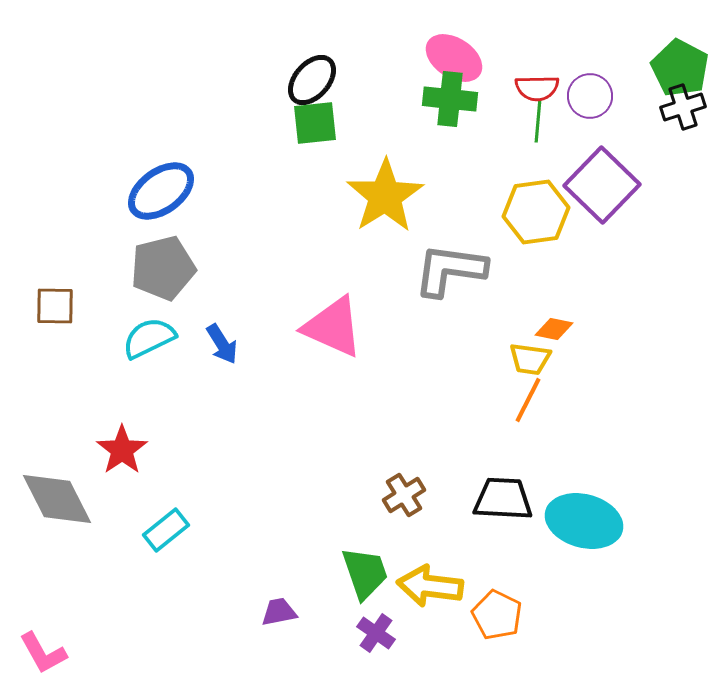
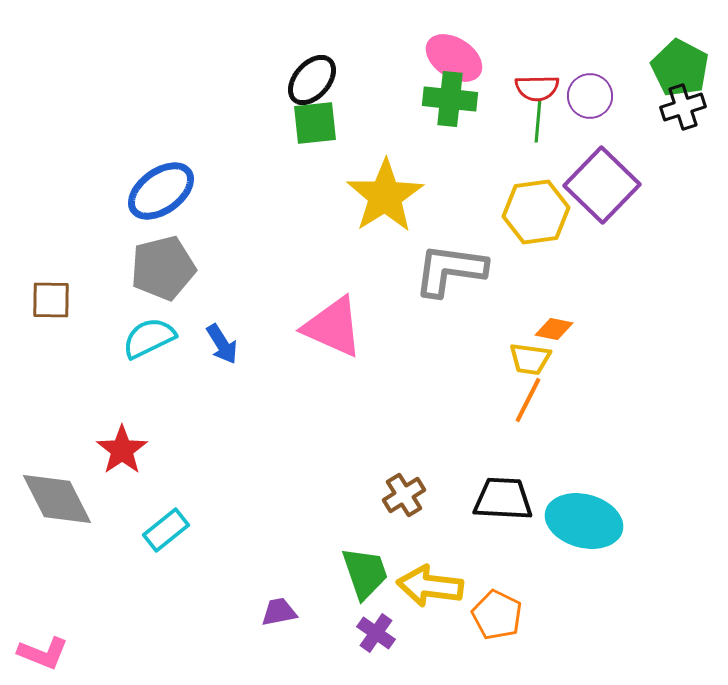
brown square: moved 4 px left, 6 px up
pink L-shape: rotated 39 degrees counterclockwise
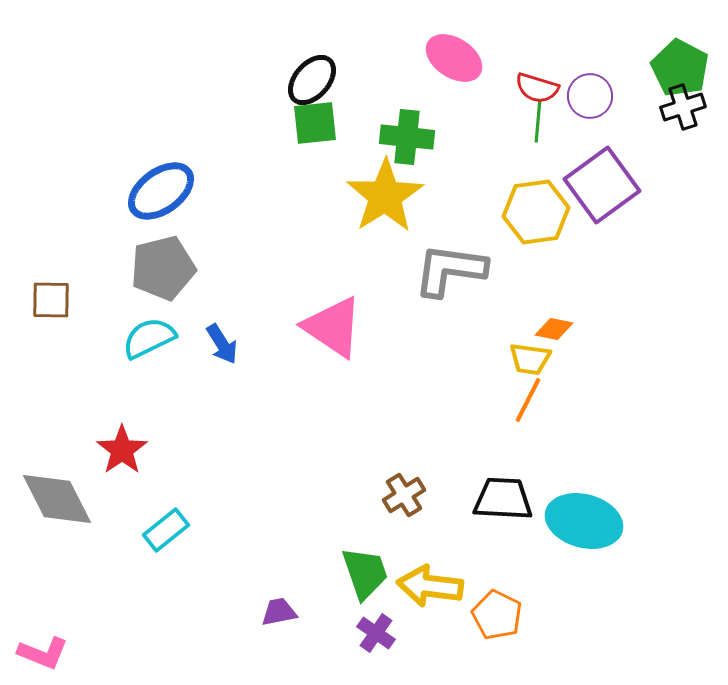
red semicircle: rotated 18 degrees clockwise
green cross: moved 43 px left, 38 px down
purple square: rotated 10 degrees clockwise
pink triangle: rotated 10 degrees clockwise
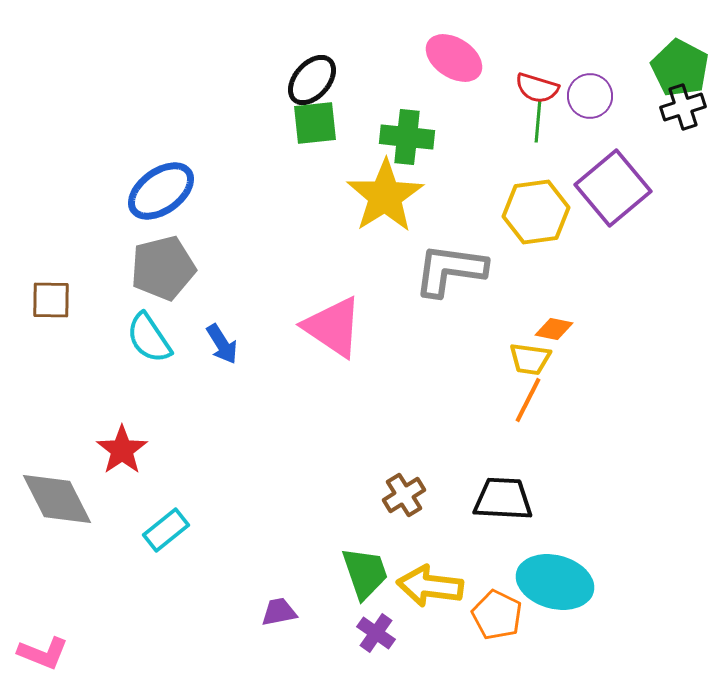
purple square: moved 11 px right, 3 px down; rotated 4 degrees counterclockwise
cyan semicircle: rotated 98 degrees counterclockwise
cyan ellipse: moved 29 px left, 61 px down
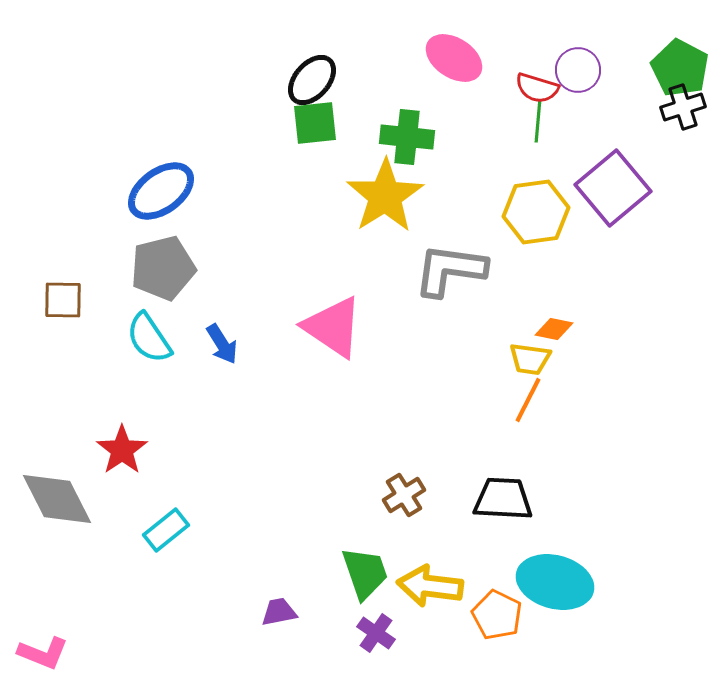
purple circle: moved 12 px left, 26 px up
brown square: moved 12 px right
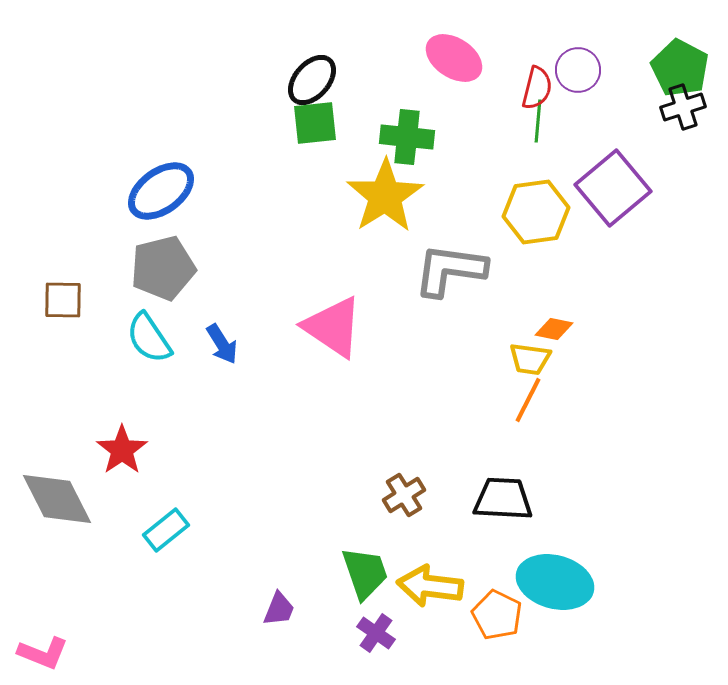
red semicircle: rotated 93 degrees counterclockwise
purple trapezoid: moved 3 px up; rotated 123 degrees clockwise
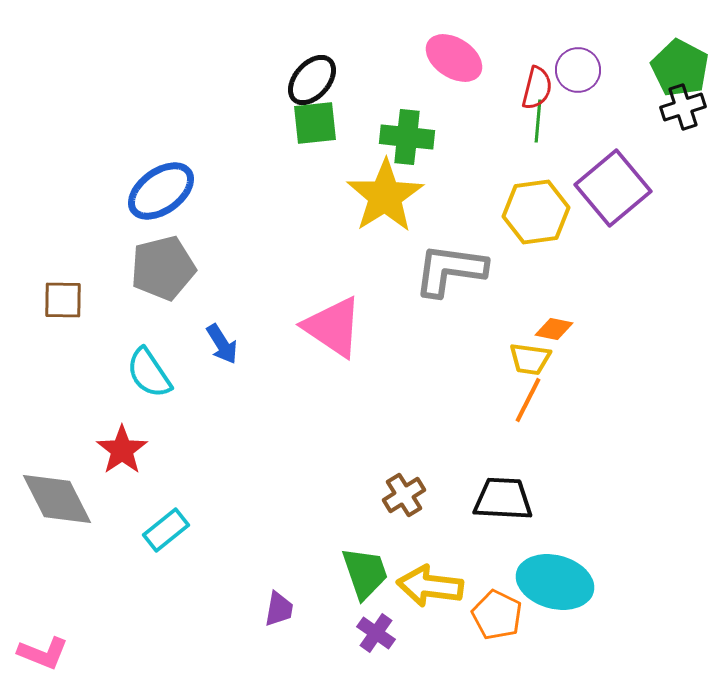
cyan semicircle: moved 35 px down
purple trapezoid: rotated 12 degrees counterclockwise
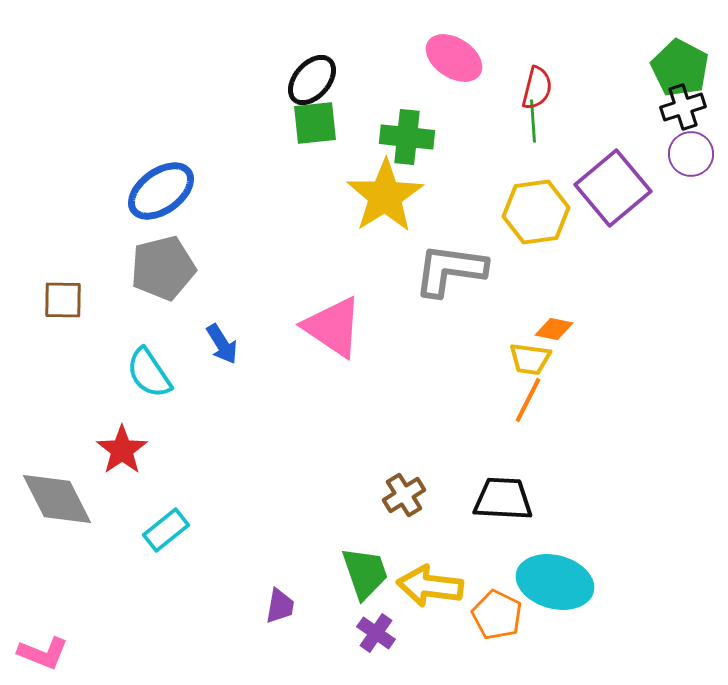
purple circle: moved 113 px right, 84 px down
green line: moved 5 px left; rotated 9 degrees counterclockwise
purple trapezoid: moved 1 px right, 3 px up
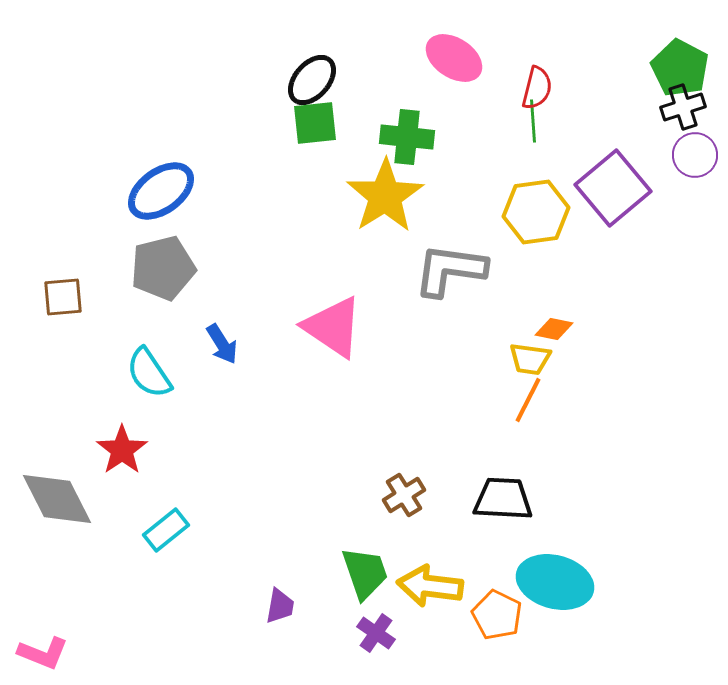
purple circle: moved 4 px right, 1 px down
brown square: moved 3 px up; rotated 6 degrees counterclockwise
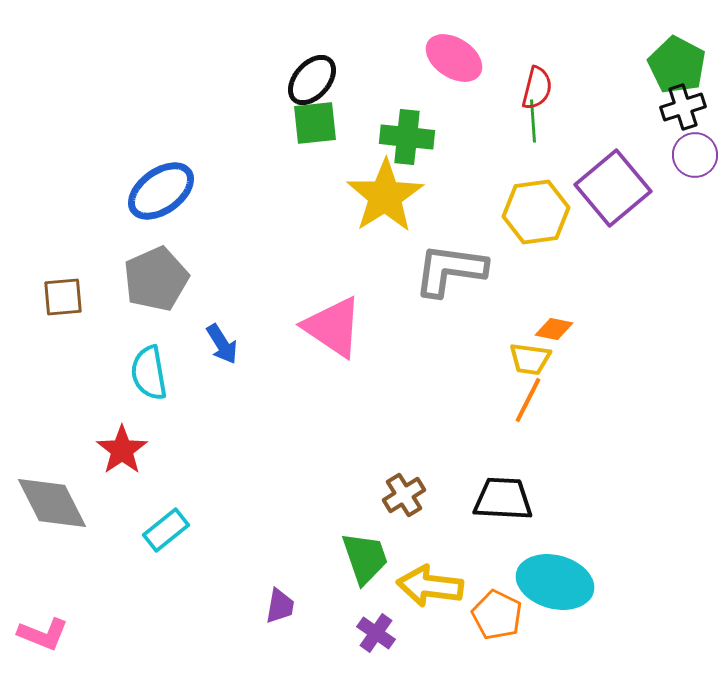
green pentagon: moved 3 px left, 3 px up
gray pentagon: moved 7 px left, 11 px down; rotated 10 degrees counterclockwise
cyan semicircle: rotated 24 degrees clockwise
gray diamond: moved 5 px left, 4 px down
green trapezoid: moved 15 px up
pink L-shape: moved 19 px up
